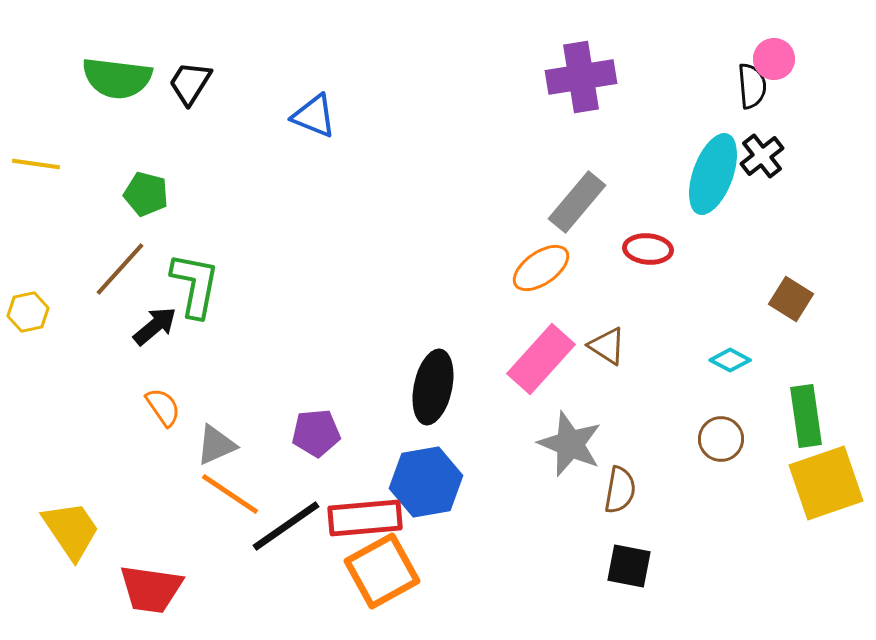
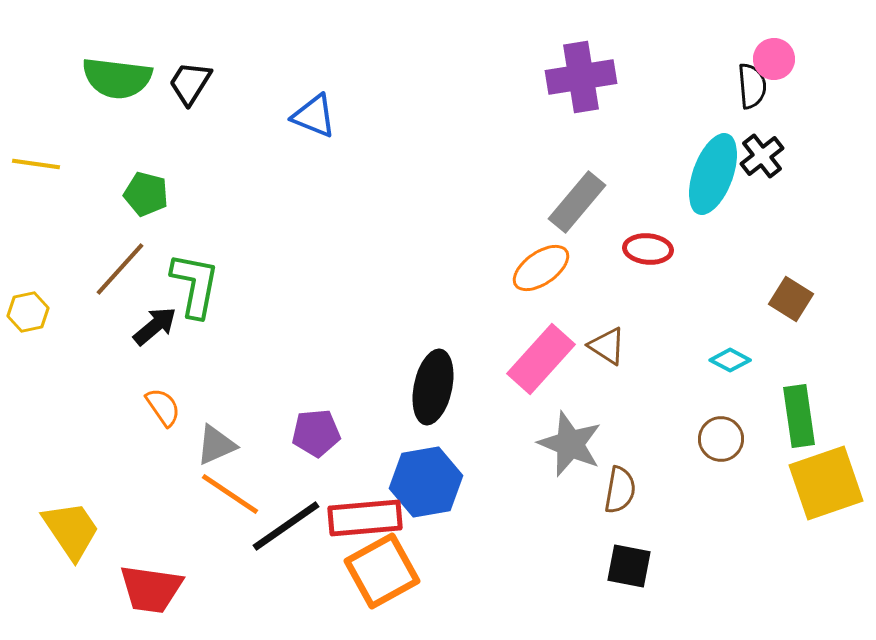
green rectangle: moved 7 px left
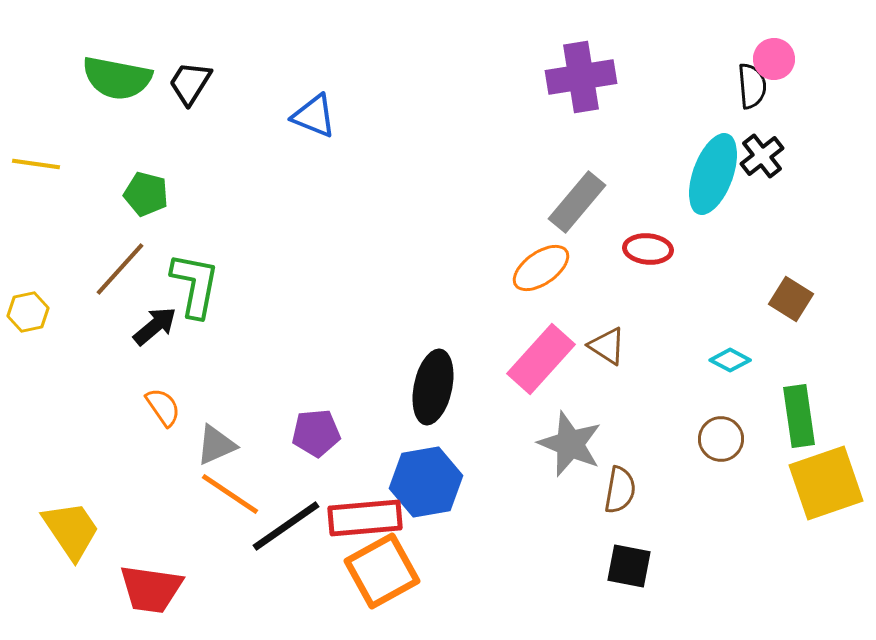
green semicircle: rotated 4 degrees clockwise
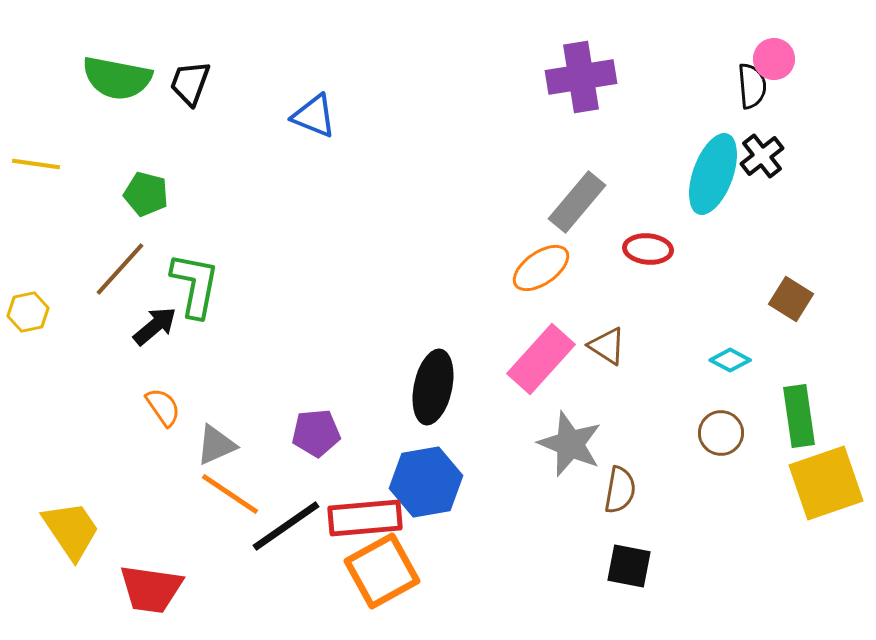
black trapezoid: rotated 12 degrees counterclockwise
brown circle: moved 6 px up
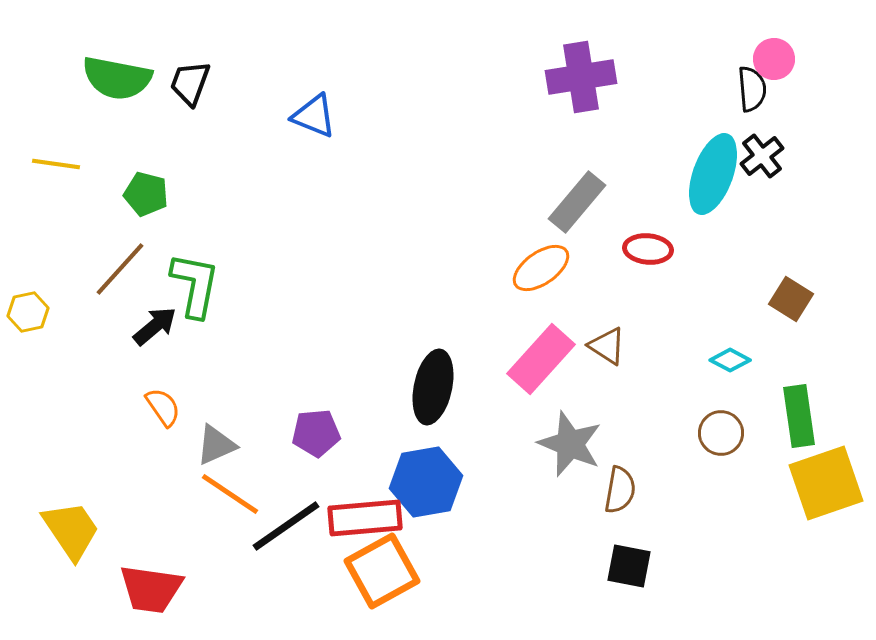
black semicircle: moved 3 px down
yellow line: moved 20 px right
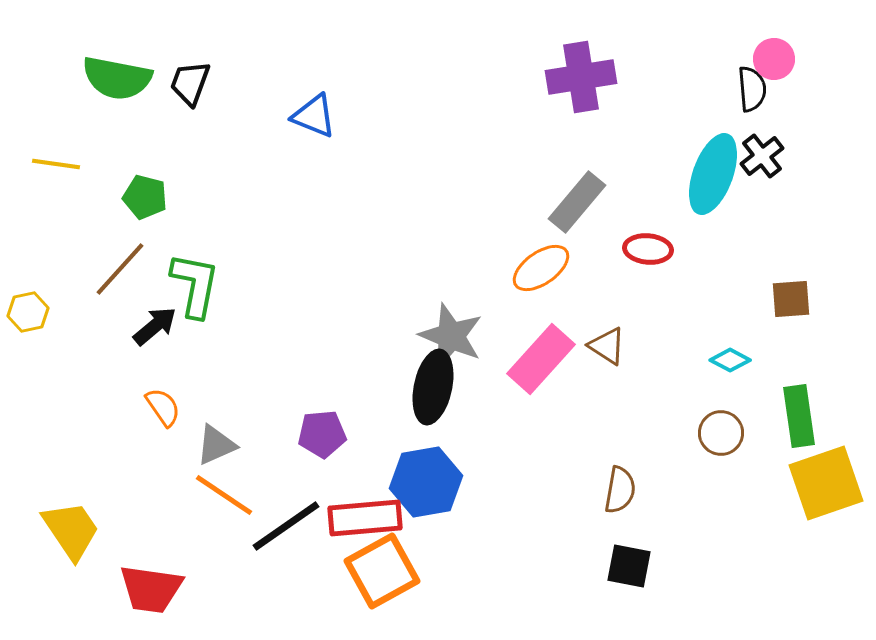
green pentagon: moved 1 px left, 3 px down
brown square: rotated 36 degrees counterclockwise
purple pentagon: moved 6 px right, 1 px down
gray star: moved 119 px left, 108 px up
orange line: moved 6 px left, 1 px down
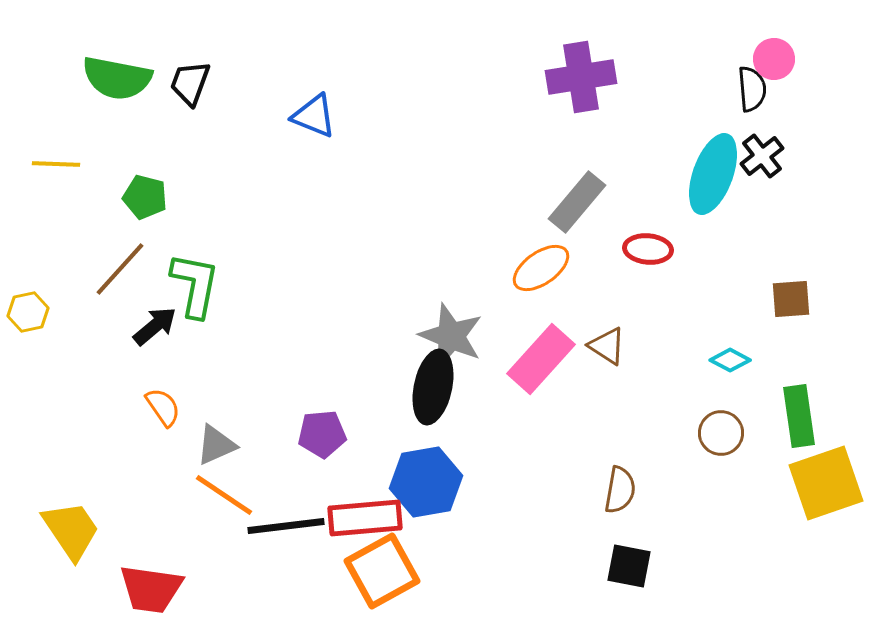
yellow line: rotated 6 degrees counterclockwise
black line: rotated 28 degrees clockwise
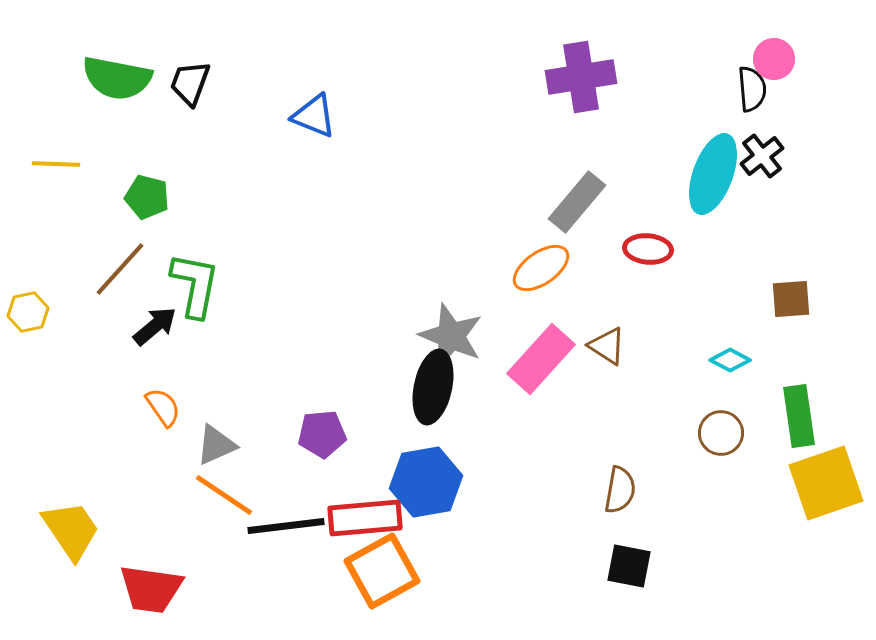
green pentagon: moved 2 px right
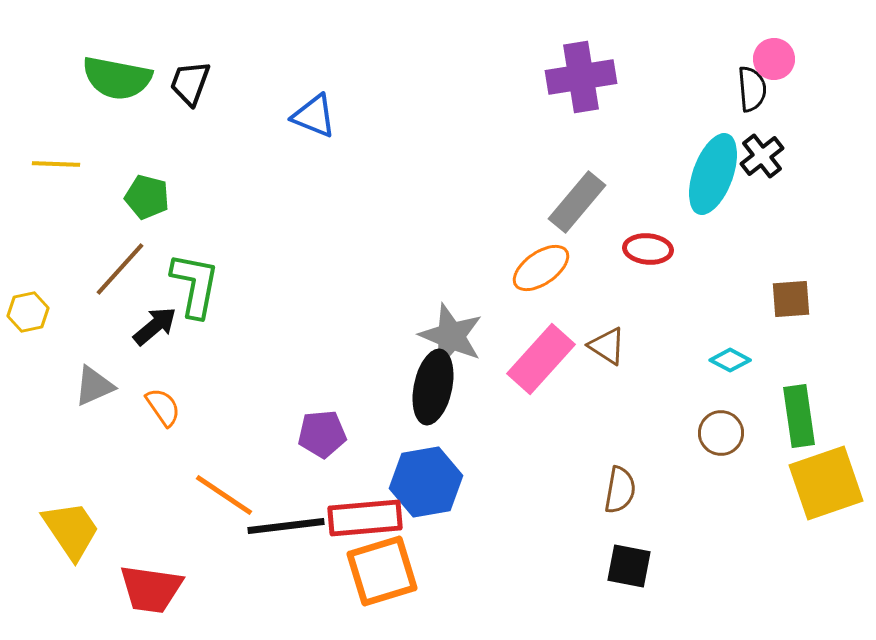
gray triangle: moved 122 px left, 59 px up
orange square: rotated 12 degrees clockwise
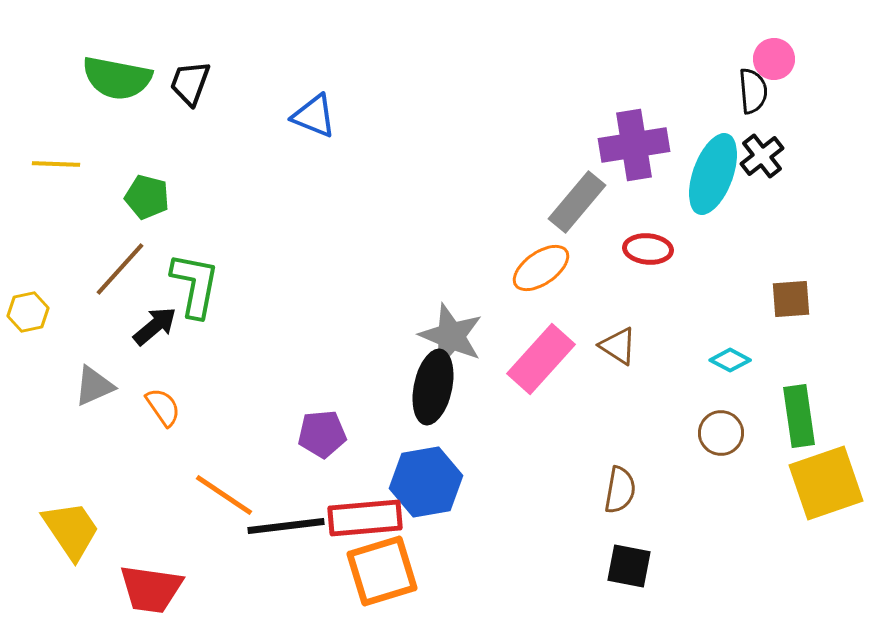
purple cross: moved 53 px right, 68 px down
black semicircle: moved 1 px right, 2 px down
brown triangle: moved 11 px right
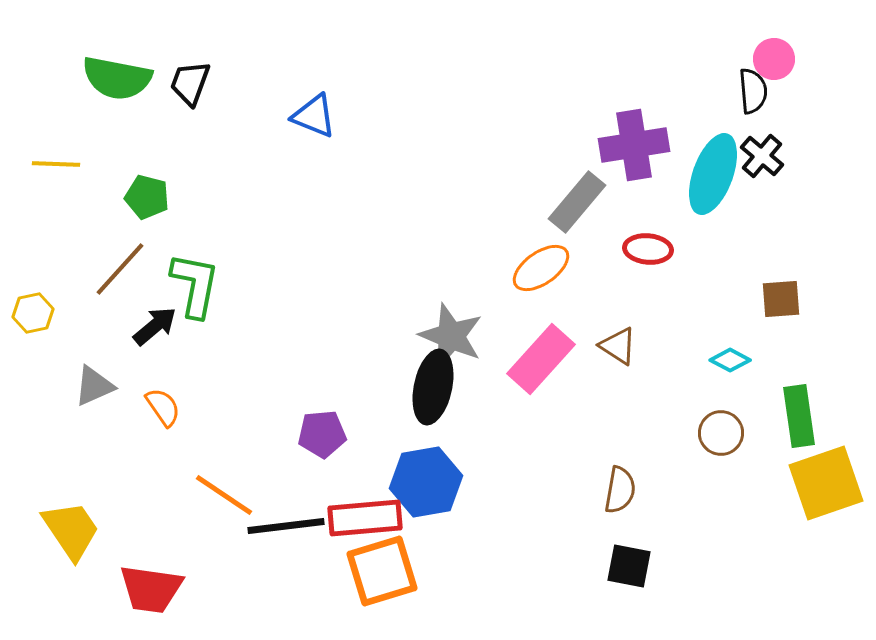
black cross: rotated 12 degrees counterclockwise
brown square: moved 10 px left
yellow hexagon: moved 5 px right, 1 px down
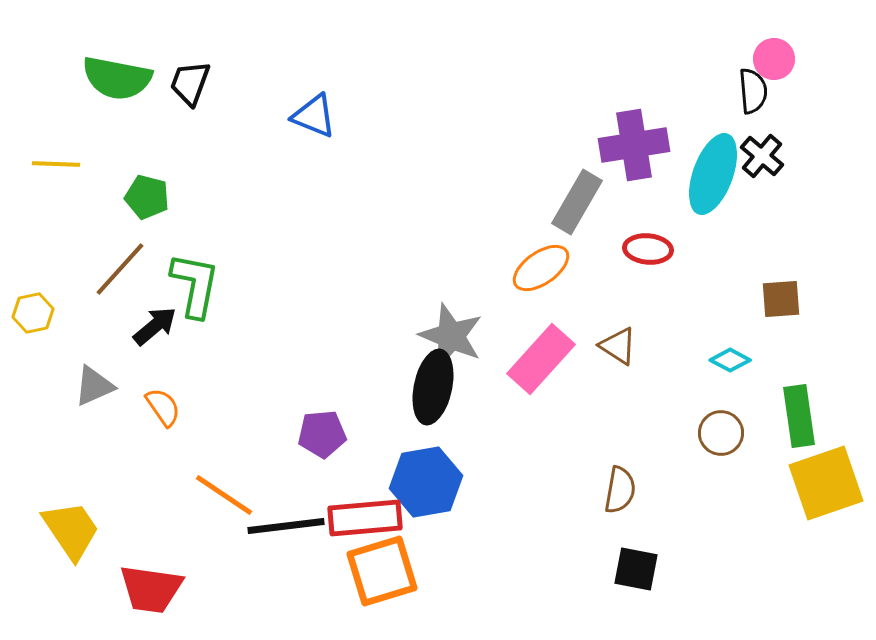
gray rectangle: rotated 10 degrees counterclockwise
black square: moved 7 px right, 3 px down
